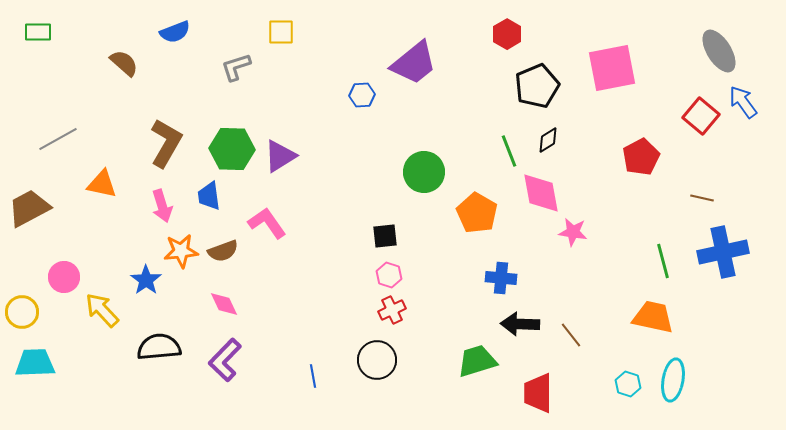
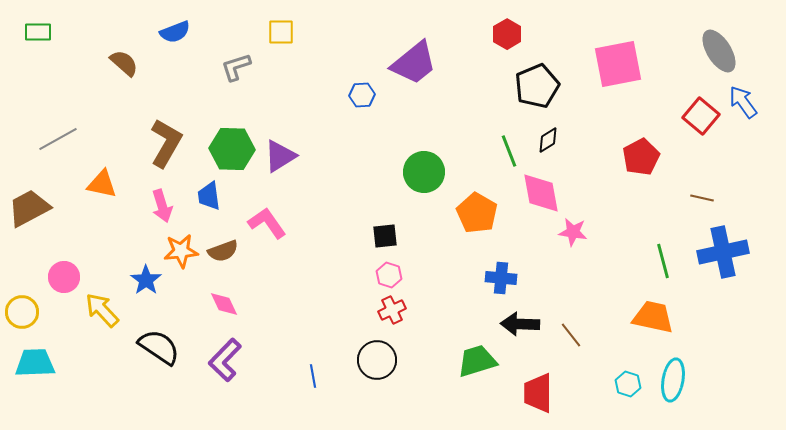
pink square at (612, 68): moved 6 px right, 4 px up
black semicircle at (159, 347): rotated 39 degrees clockwise
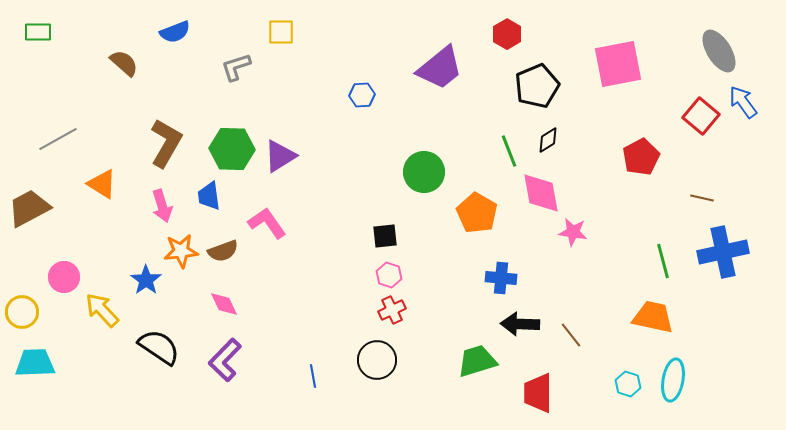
purple trapezoid at (414, 63): moved 26 px right, 5 px down
orange triangle at (102, 184): rotated 20 degrees clockwise
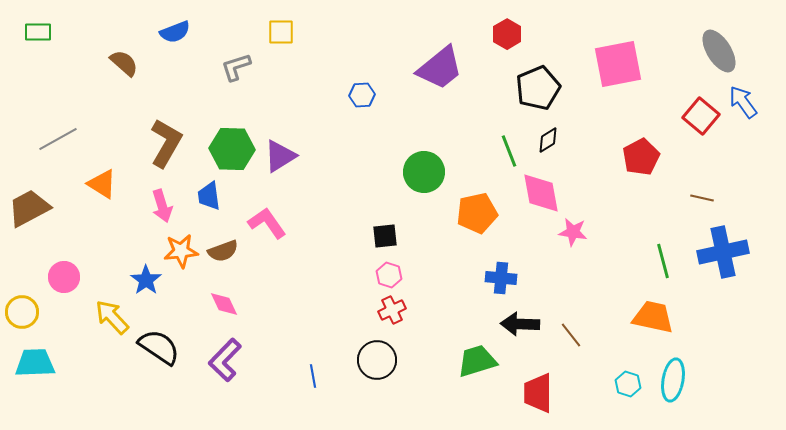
black pentagon at (537, 86): moved 1 px right, 2 px down
orange pentagon at (477, 213): rotated 30 degrees clockwise
yellow arrow at (102, 310): moved 10 px right, 7 px down
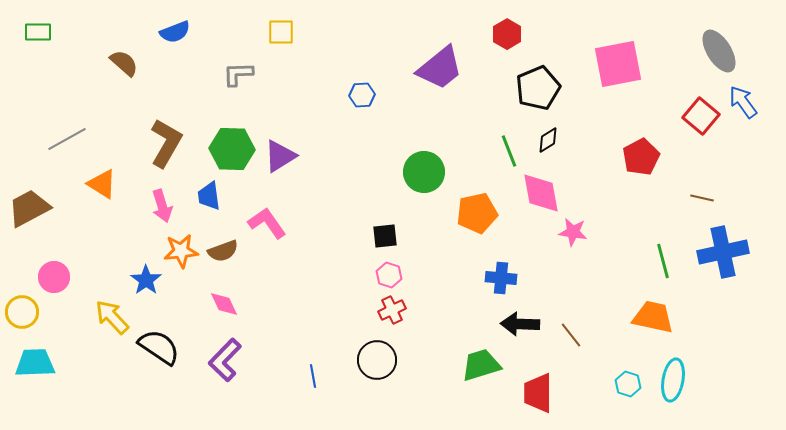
gray L-shape at (236, 67): moved 2 px right, 7 px down; rotated 16 degrees clockwise
gray line at (58, 139): moved 9 px right
pink circle at (64, 277): moved 10 px left
green trapezoid at (477, 361): moved 4 px right, 4 px down
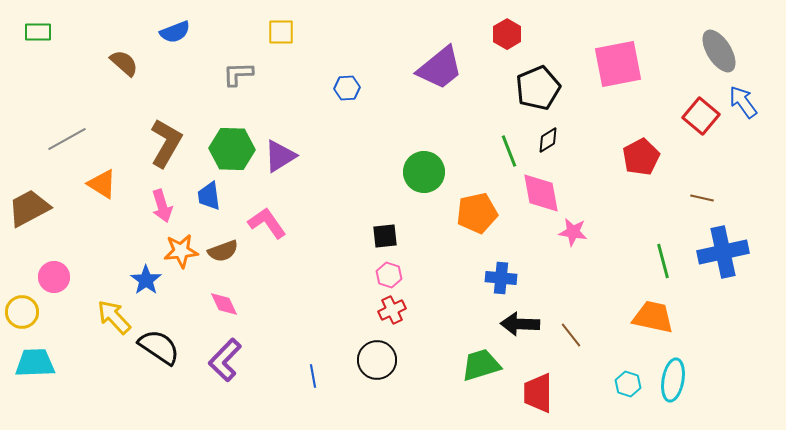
blue hexagon at (362, 95): moved 15 px left, 7 px up
yellow arrow at (112, 317): moved 2 px right
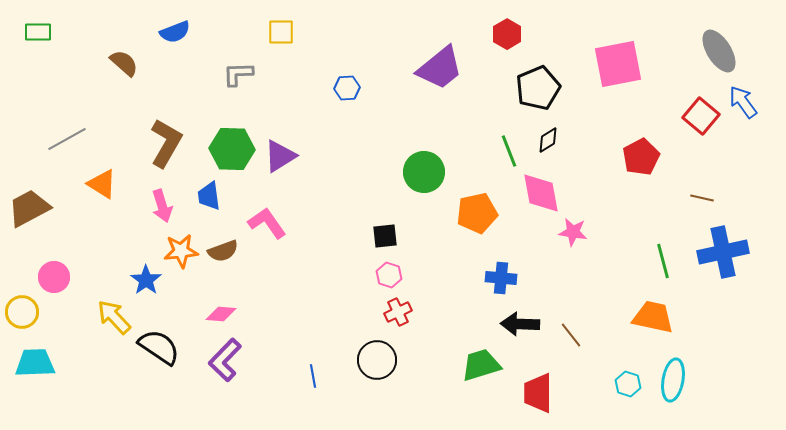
pink diamond at (224, 304): moved 3 px left, 10 px down; rotated 60 degrees counterclockwise
red cross at (392, 310): moved 6 px right, 2 px down
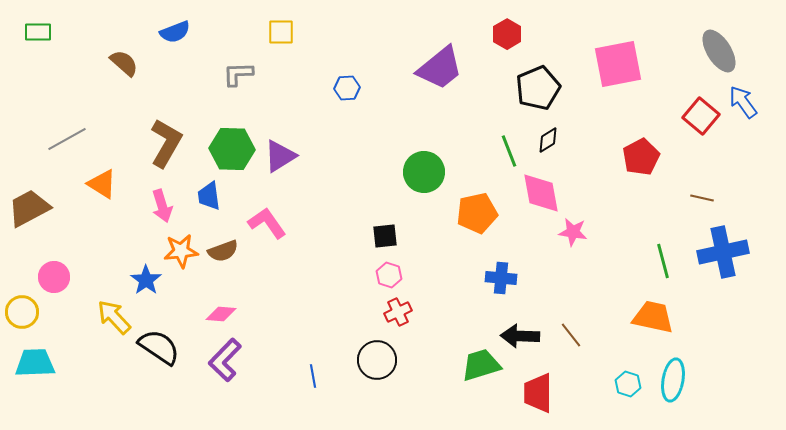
black arrow at (520, 324): moved 12 px down
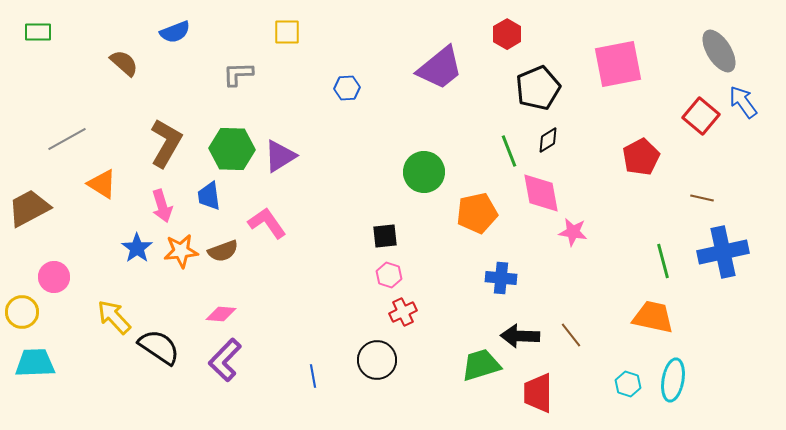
yellow square at (281, 32): moved 6 px right
blue star at (146, 280): moved 9 px left, 32 px up
red cross at (398, 312): moved 5 px right
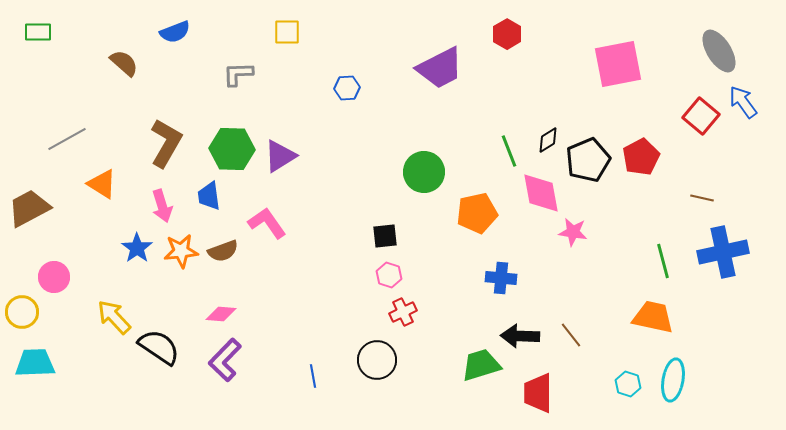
purple trapezoid at (440, 68): rotated 12 degrees clockwise
black pentagon at (538, 88): moved 50 px right, 72 px down
